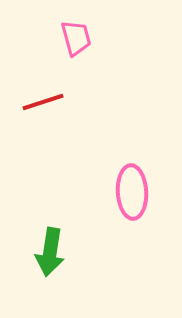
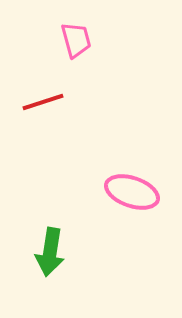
pink trapezoid: moved 2 px down
pink ellipse: rotated 68 degrees counterclockwise
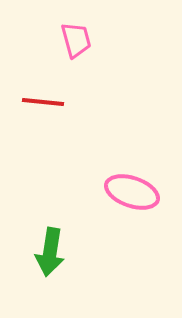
red line: rotated 24 degrees clockwise
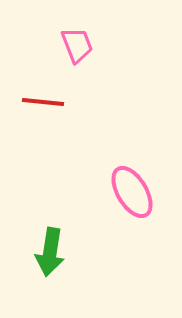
pink trapezoid: moved 1 px right, 5 px down; rotated 6 degrees counterclockwise
pink ellipse: rotated 40 degrees clockwise
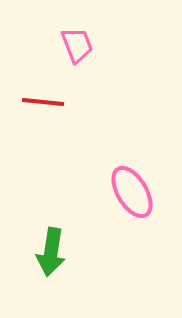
green arrow: moved 1 px right
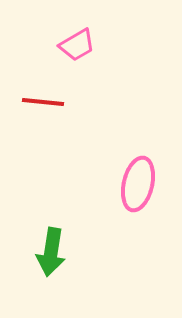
pink trapezoid: rotated 81 degrees clockwise
pink ellipse: moved 6 px right, 8 px up; rotated 44 degrees clockwise
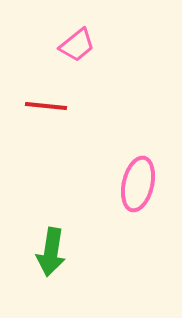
pink trapezoid: rotated 9 degrees counterclockwise
red line: moved 3 px right, 4 px down
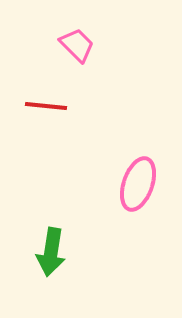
pink trapezoid: rotated 96 degrees counterclockwise
pink ellipse: rotated 6 degrees clockwise
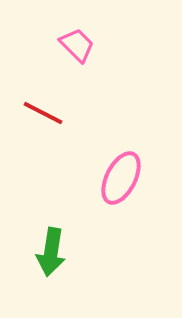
red line: moved 3 px left, 7 px down; rotated 21 degrees clockwise
pink ellipse: moved 17 px left, 6 px up; rotated 8 degrees clockwise
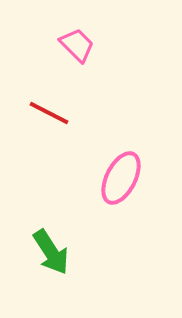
red line: moved 6 px right
green arrow: rotated 42 degrees counterclockwise
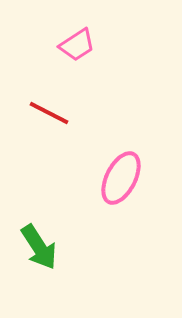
pink trapezoid: rotated 102 degrees clockwise
green arrow: moved 12 px left, 5 px up
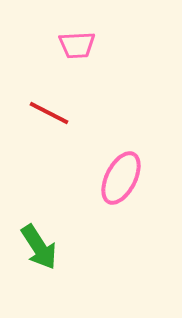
pink trapezoid: rotated 30 degrees clockwise
